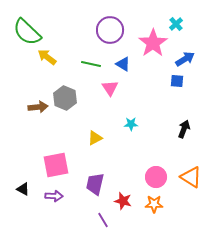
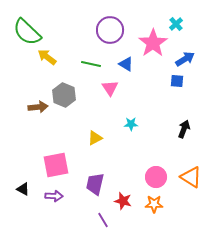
blue triangle: moved 3 px right
gray hexagon: moved 1 px left, 3 px up
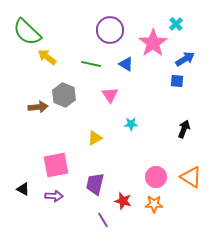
pink triangle: moved 7 px down
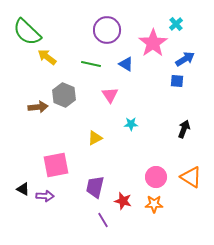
purple circle: moved 3 px left
purple trapezoid: moved 3 px down
purple arrow: moved 9 px left
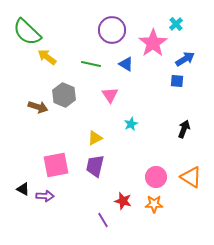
purple circle: moved 5 px right
brown arrow: rotated 24 degrees clockwise
cyan star: rotated 24 degrees counterclockwise
purple trapezoid: moved 21 px up
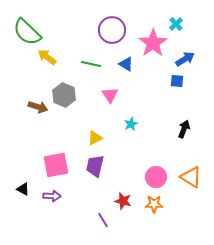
purple arrow: moved 7 px right
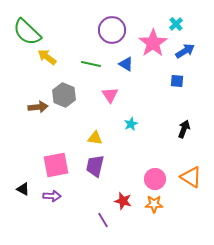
blue arrow: moved 8 px up
brown arrow: rotated 24 degrees counterclockwise
yellow triangle: rotated 35 degrees clockwise
pink circle: moved 1 px left, 2 px down
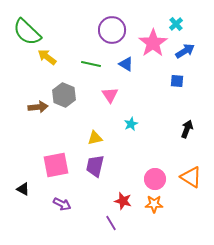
black arrow: moved 3 px right
yellow triangle: rotated 21 degrees counterclockwise
purple arrow: moved 10 px right, 8 px down; rotated 24 degrees clockwise
purple line: moved 8 px right, 3 px down
